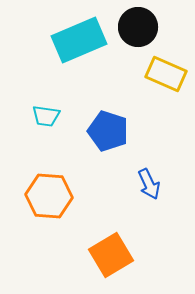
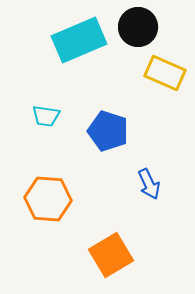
yellow rectangle: moved 1 px left, 1 px up
orange hexagon: moved 1 px left, 3 px down
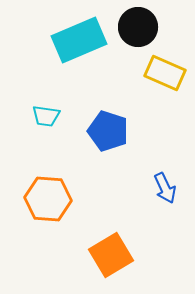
blue arrow: moved 16 px right, 4 px down
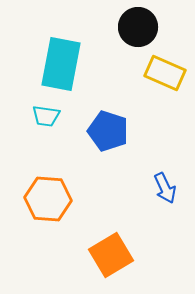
cyan rectangle: moved 18 px left, 24 px down; rotated 56 degrees counterclockwise
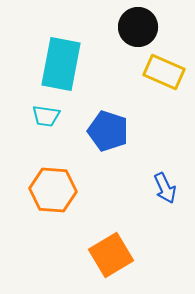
yellow rectangle: moved 1 px left, 1 px up
orange hexagon: moved 5 px right, 9 px up
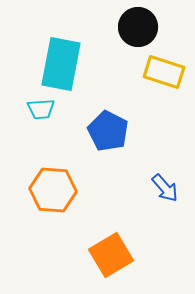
yellow rectangle: rotated 6 degrees counterclockwise
cyan trapezoid: moved 5 px left, 7 px up; rotated 12 degrees counterclockwise
blue pentagon: rotated 9 degrees clockwise
blue arrow: rotated 16 degrees counterclockwise
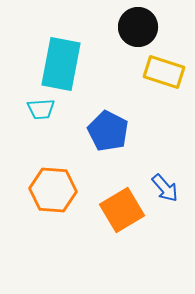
orange square: moved 11 px right, 45 px up
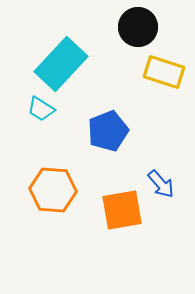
cyan rectangle: rotated 32 degrees clockwise
cyan trapezoid: rotated 36 degrees clockwise
blue pentagon: rotated 24 degrees clockwise
blue arrow: moved 4 px left, 4 px up
orange square: rotated 21 degrees clockwise
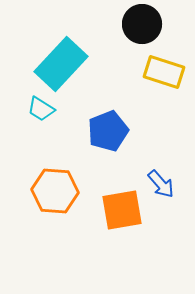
black circle: moved 4 px right, 3 px up
orange hexagon: moved 2 px right, 1 px down
